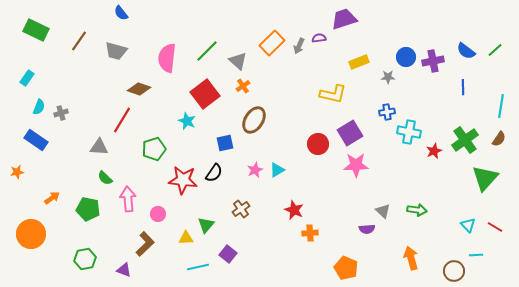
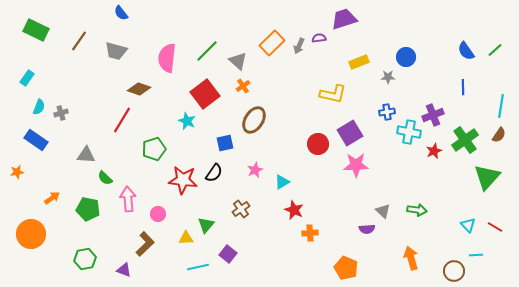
blue semicircle at (466, 51): rotated 18 degrees clockwise
purple cross at (433, 61): moved 54 px down; rotated 10 degrees counterclockwise
brown semicircle at (499, 139): moved 4 px up
gray triangle at (99, 147): moved 13 px left, 8 px down
cyan triangle at (277, 170): moved 5 px right, 12 px down
green triangle at (485, 178): moved 2 px right, 1 px up
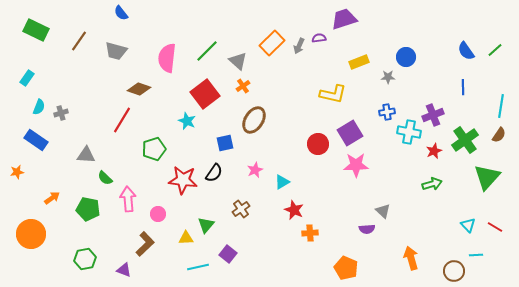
green arrow at (417, 210): moved 15 px right, 26 px up; rotated 24 degrees counterclockwise
